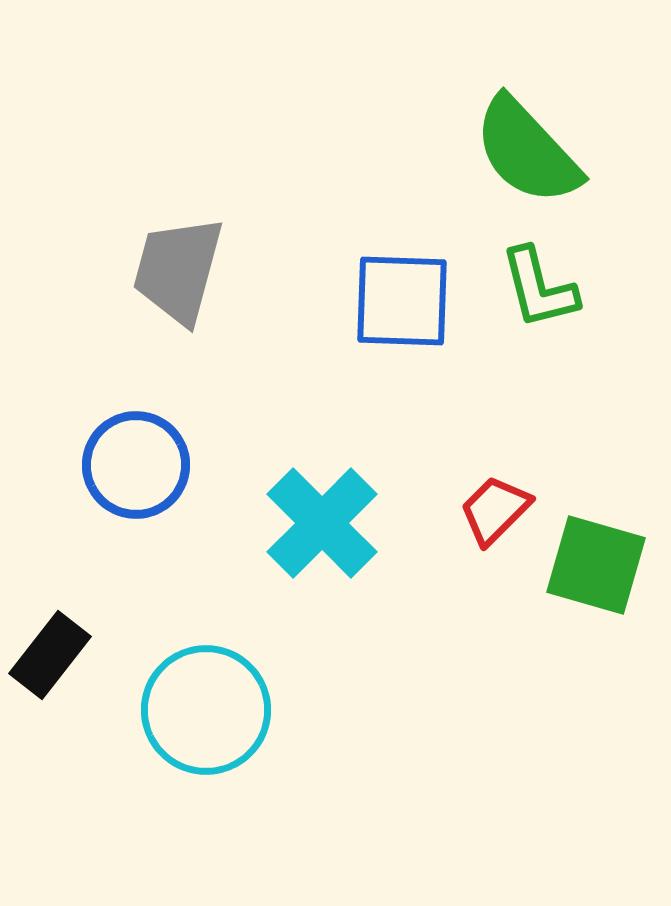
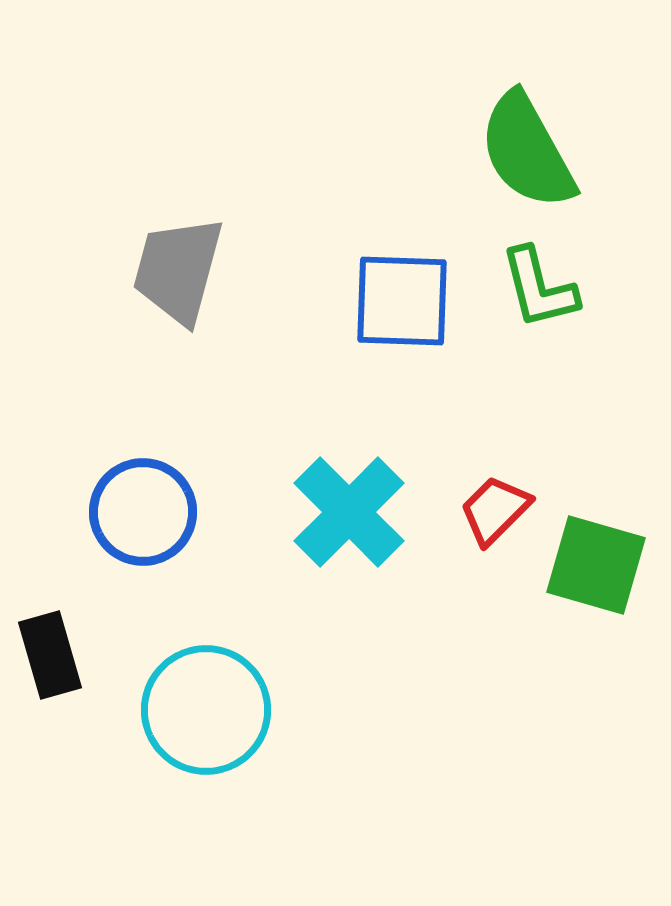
green semicircle: rotated 14 degrees clockwise
blue circle: moved 7 px right, 47 px down
cyan cross: moved 27 px right, 11 px up
black rectangle: rotated 54 degrees counterclockwise
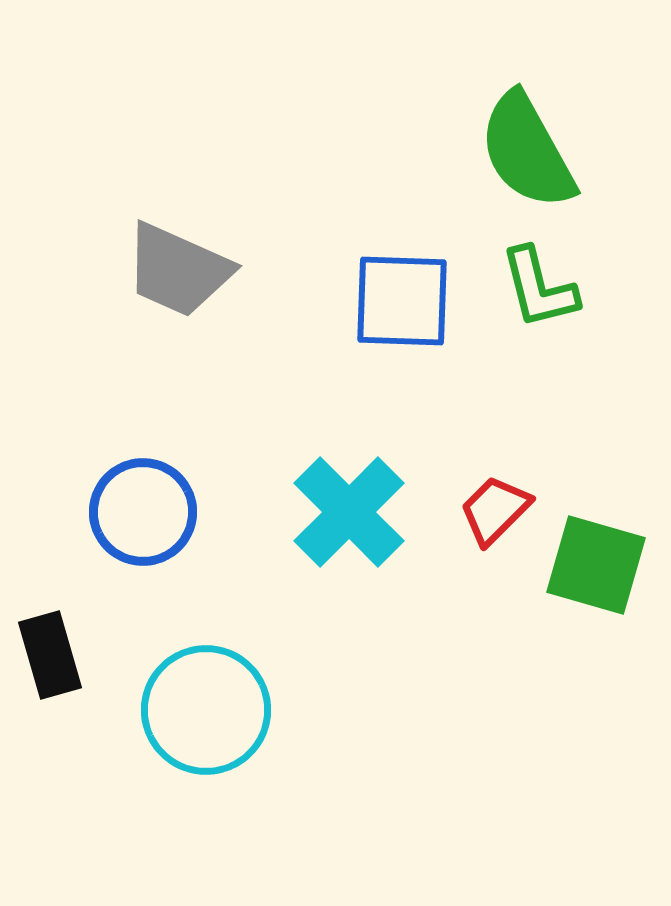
gray trapezoid: rotated 81 degrees counterclockwise
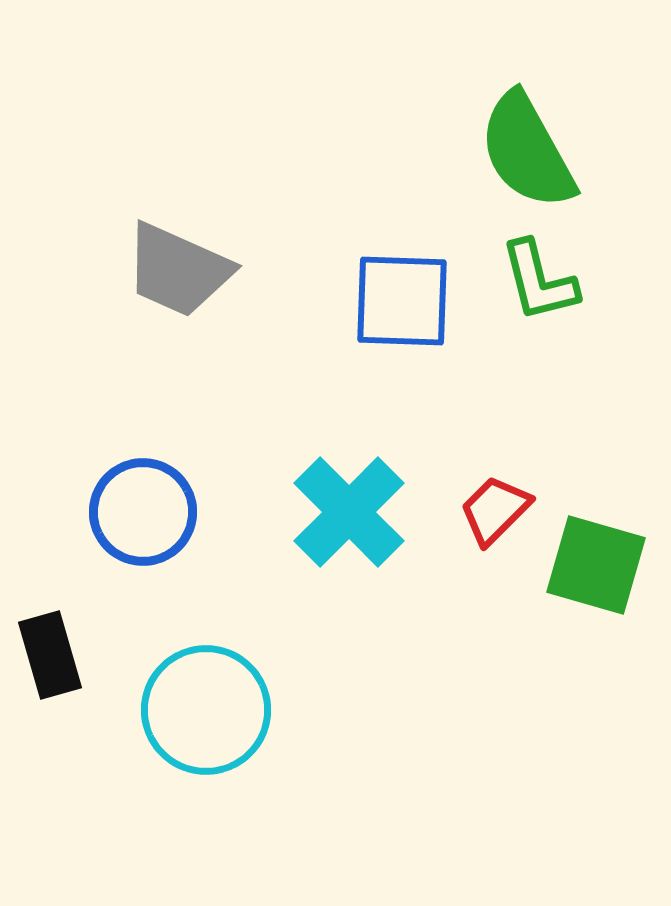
green L-shape: moved 7 px up
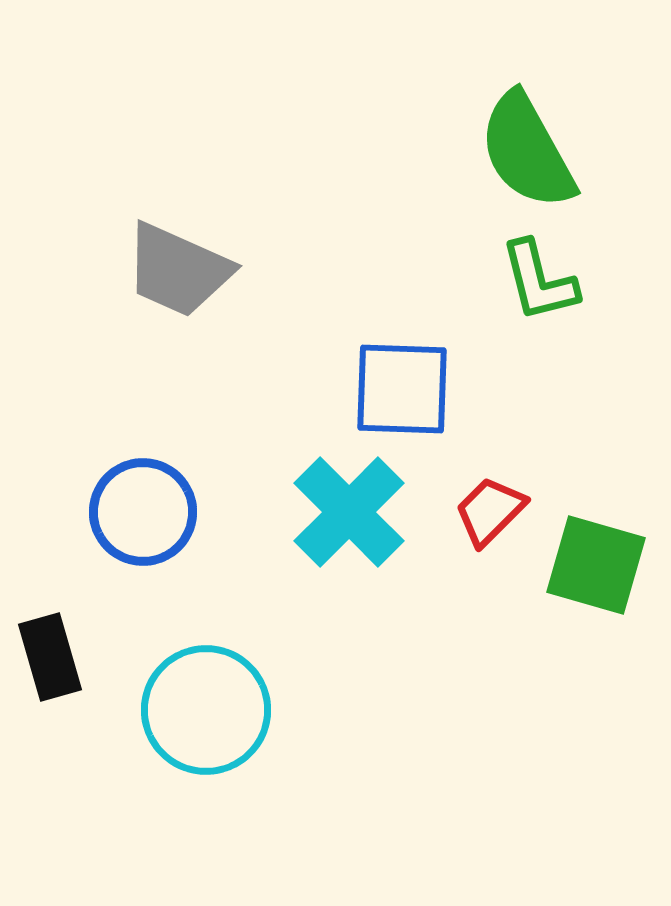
blue square: moved 88 px down
red trapezoid: moved 5 px left, 1 px down
black rectangle: moved 2 px down
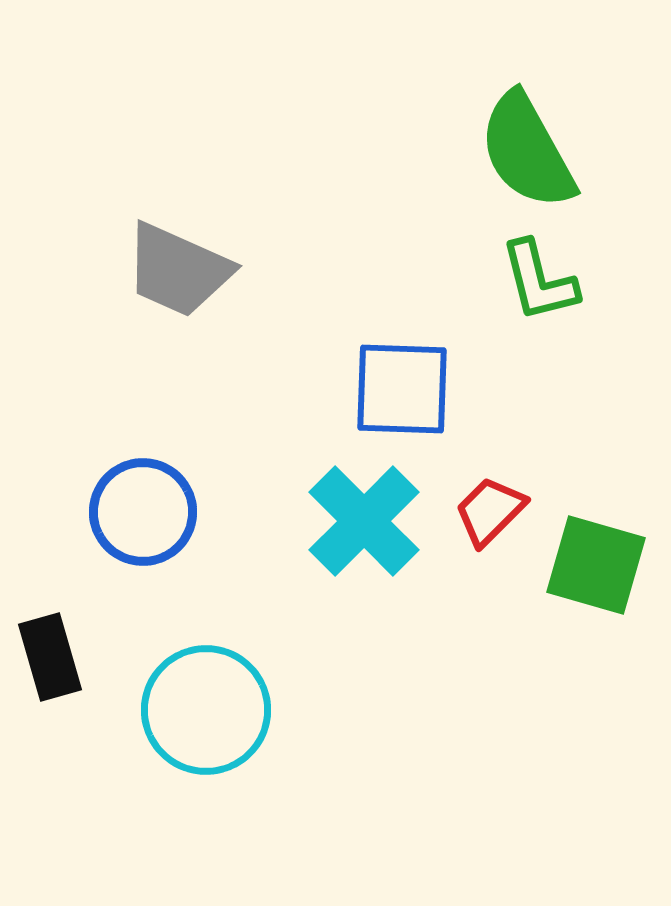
cyan cross: moved 15 px right, 9 px down
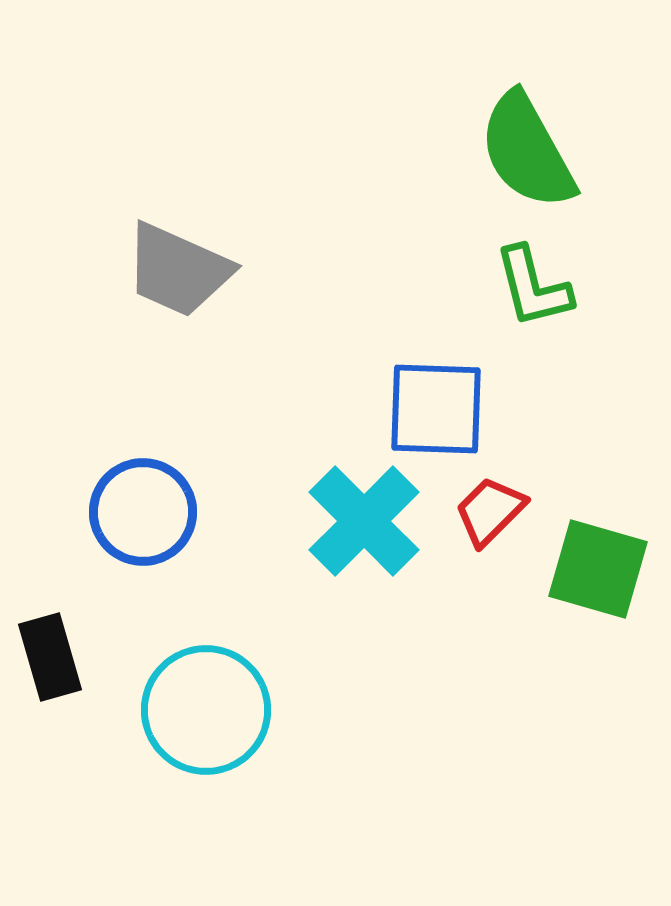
green L-shape: moved 6 px left, 6 px down
blue square: moved 34 px right, 20 px down
green square: moved 2 px right, 4 px down
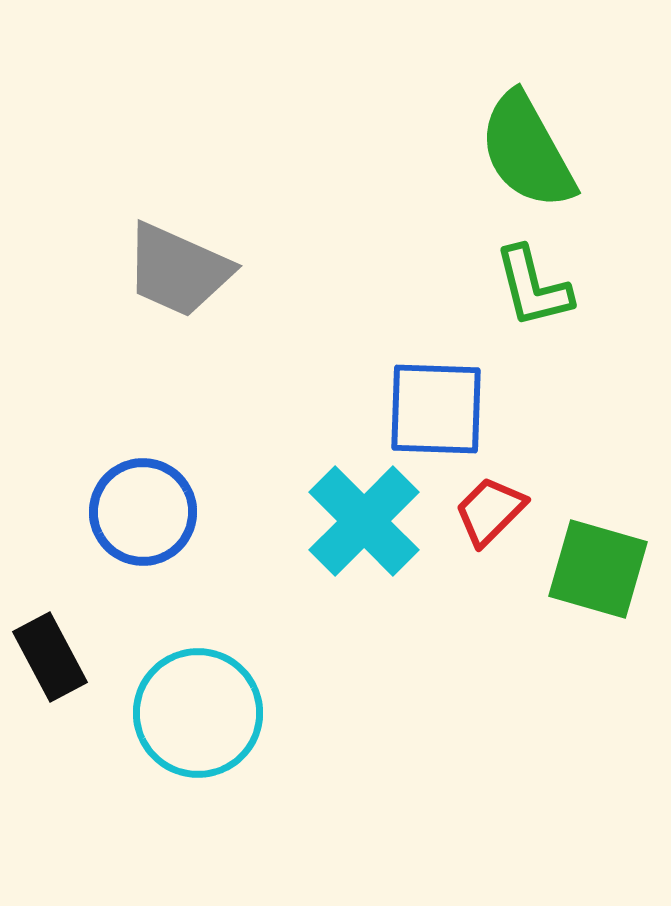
black rectangle: rotated 12 degrees counterclockwise
cyan circle: moved 8 px left, 3 px down
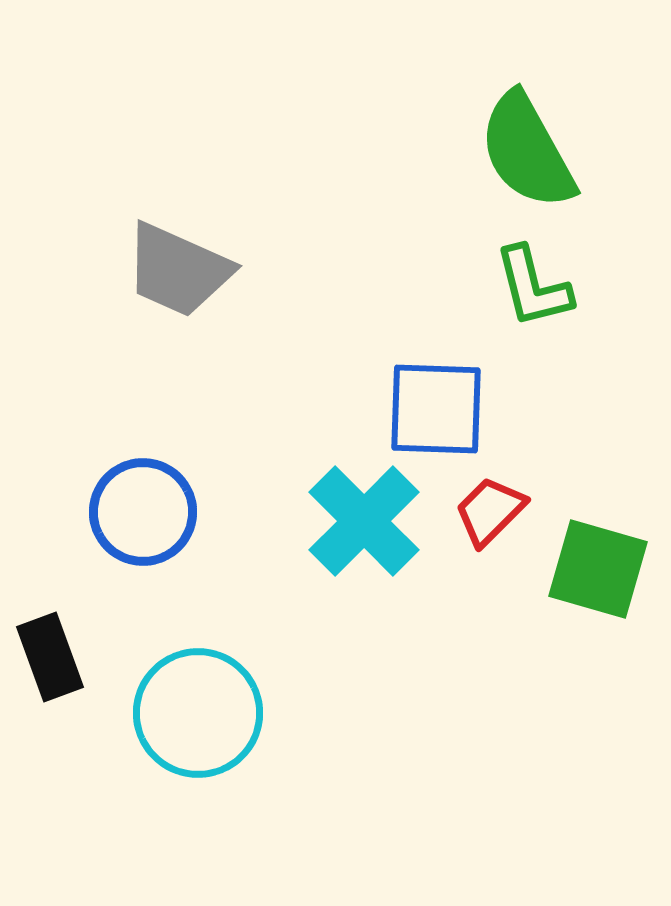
black rectangle: rotated 8 degrees clockwise
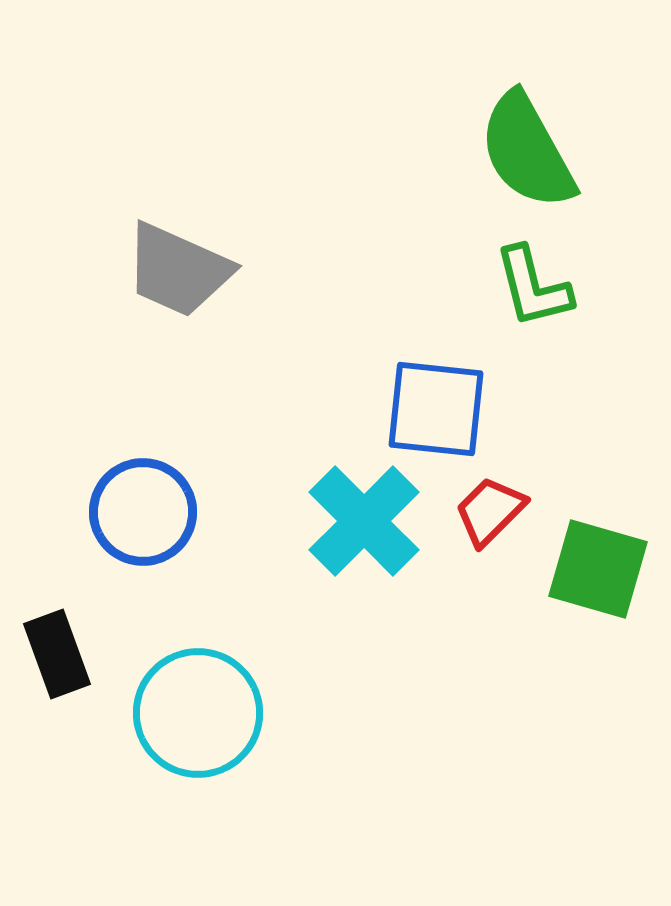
blue square: rotated 4 degrees clockwise
black rectangle: moved 7 px right, 3 px up
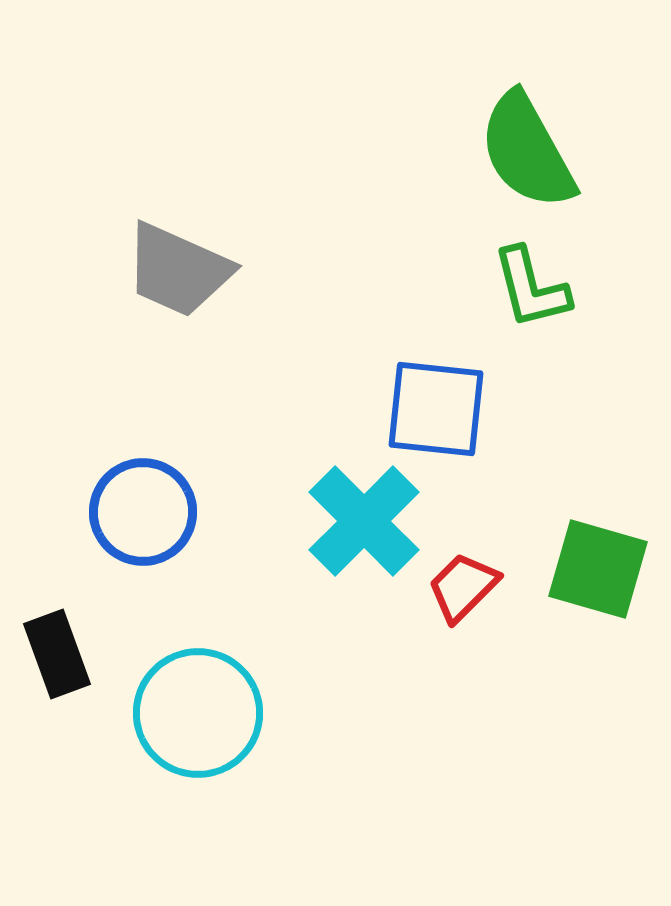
green L-shape: moved 2 px left, 1 px down
red trapezoid: moved 27 px left, 76 px down
